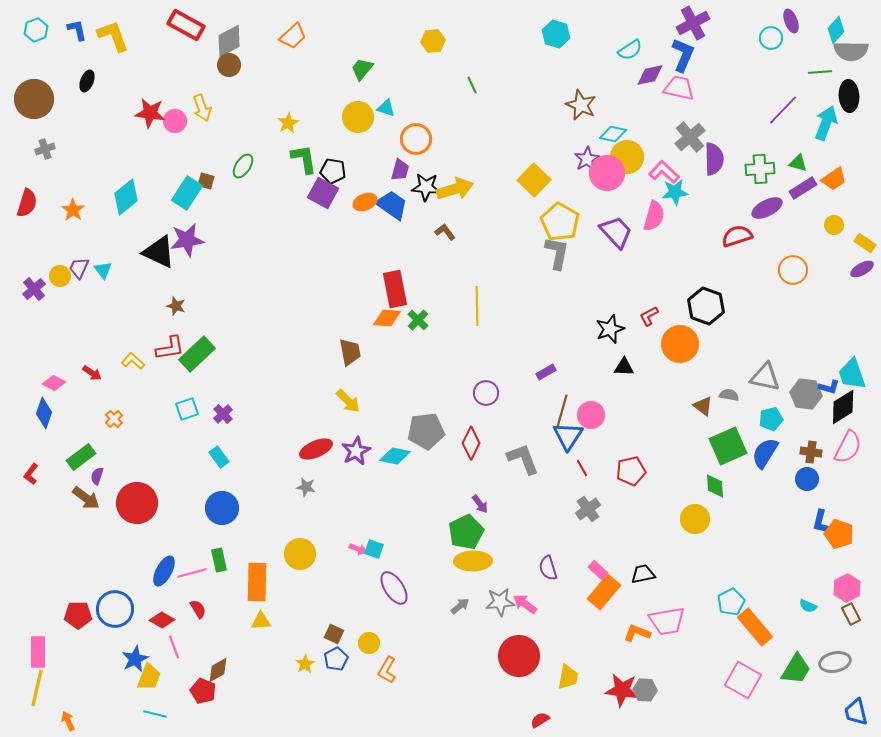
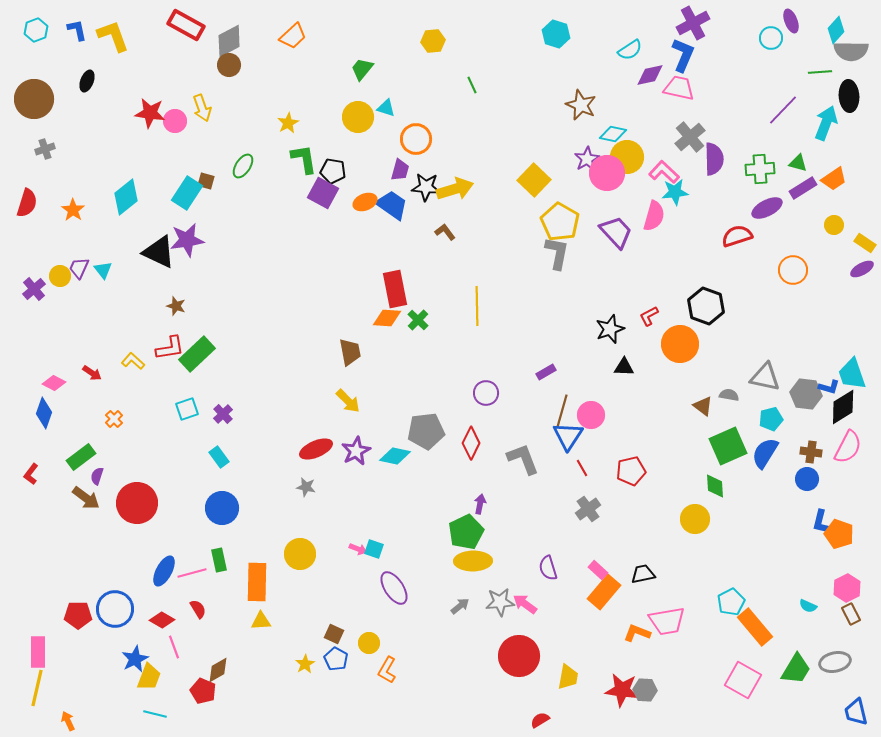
purple arrow at (480, 504): rotated 132 degrees counterclockwise
blue pentagon at (336, 659): rotated 15 degrees counterclockwise
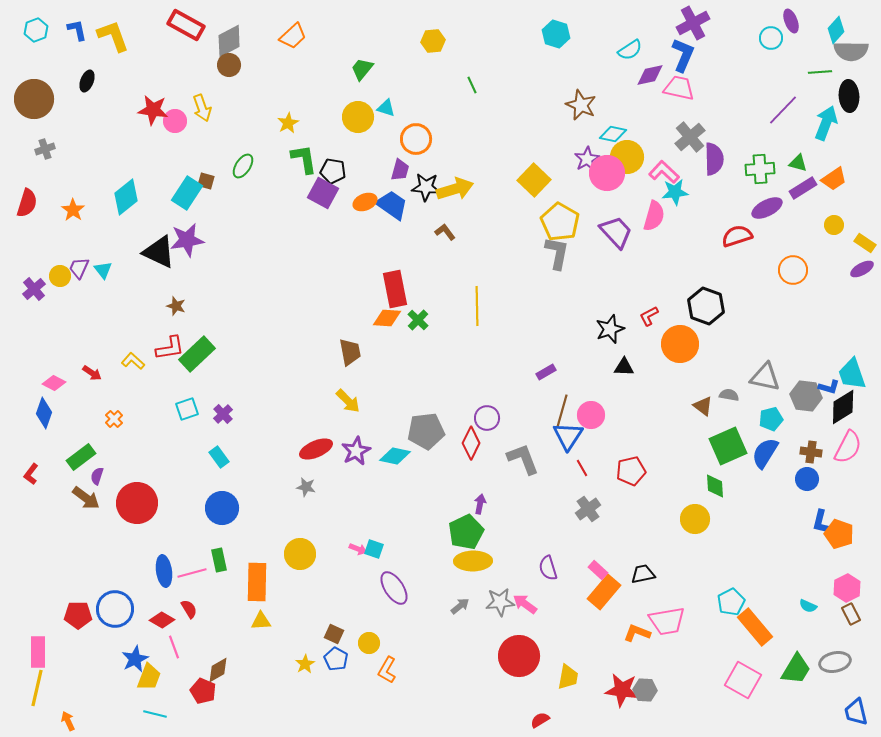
red star at (150, 113): moved 3 px right, 3 px up
purple circle at (486, 393): moved 1 px right, 25 px down
gray hexagon at (806, 394): moved 2 px down
blue ellipse at (164, 571): rotated 36 degrees counterclockwise
red semicircle at (198, 609): moved 9 px left
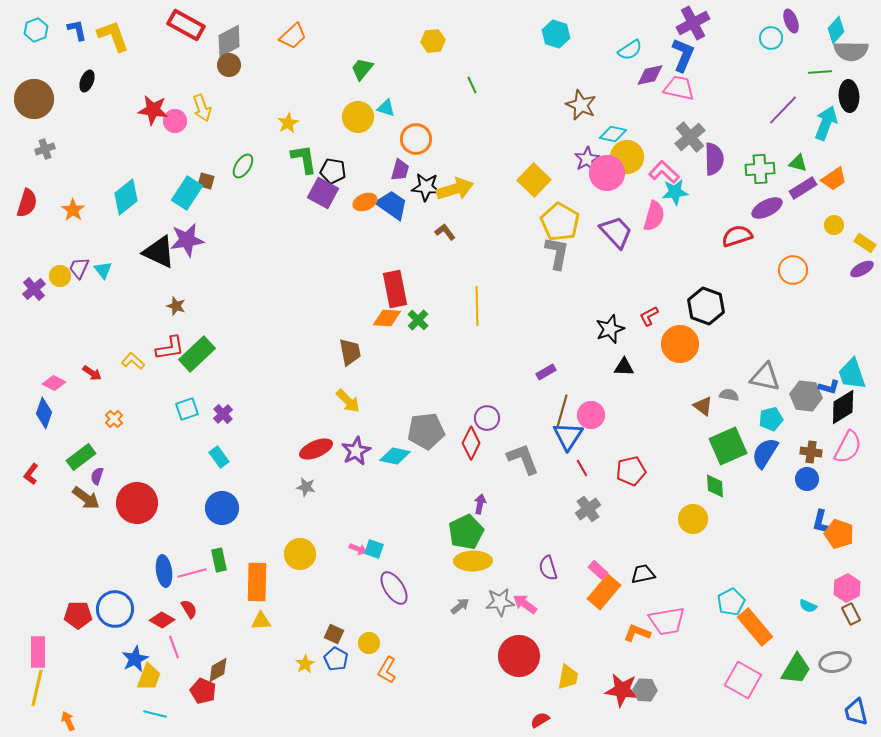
yellow circle at (695, 519): moved 2 px left
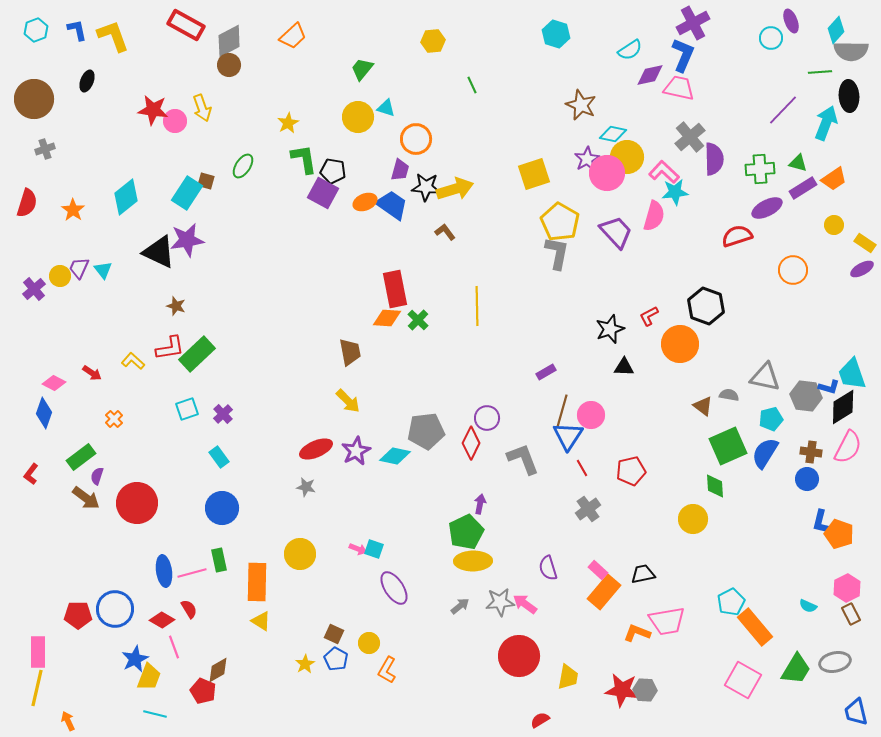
yellow square at (534, 180): moved 6 px up; rotated 28 degrees clockwise
yellow triangle at (261, 621): rotated 35 degrees clockwise
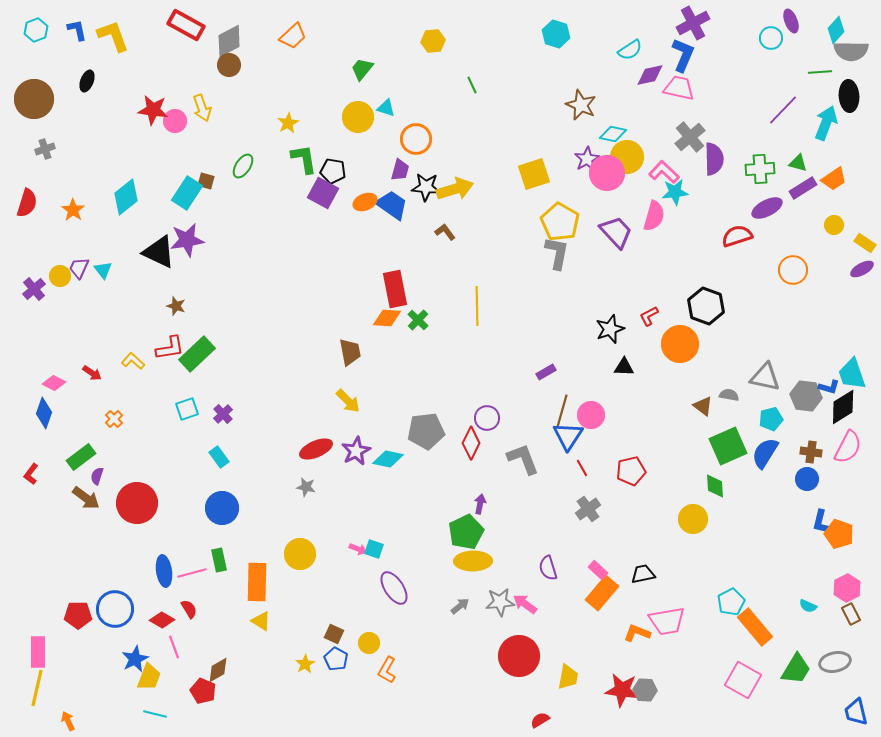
cyan diamond at (395, 456): moved 7 px left, 3 px down
orange rectangle at (604, 592): moved 2 px left, 1 px down
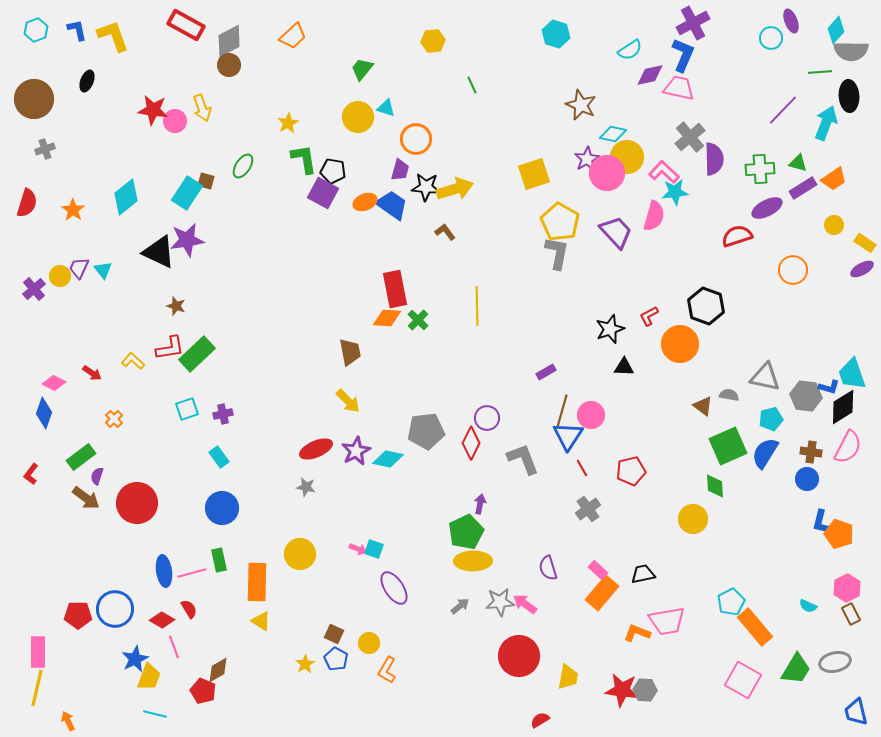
purple cross at (223, 414): rotated 30 degrees clockwise
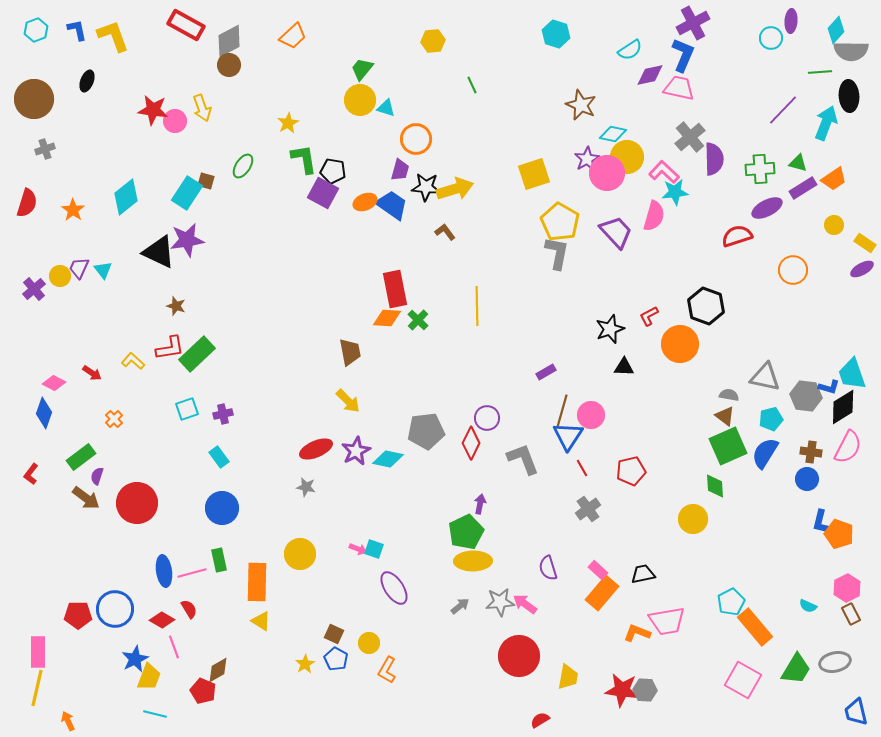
purple ellipse at (791, 21): rotated 25 degrees clockwise
yellow circle at (358, 117): moved 2 px right, 17 px up
brown triangle at (703, 406): moved 22 px right, 10 px down
